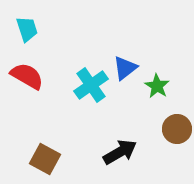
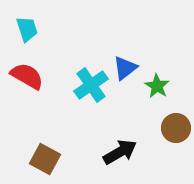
brown circle: moved 1 px left, 1 px up
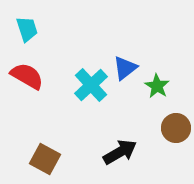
cyan cross: rotated 8 degrees counterclockwise
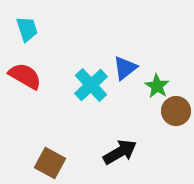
red semicircle: moved 2 px left
brown circle: moved 17 px up
brown square: moved 5 px right, 4 px down
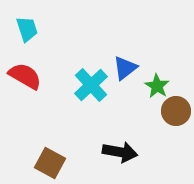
black arrow: rotated 40 degrees clockwise
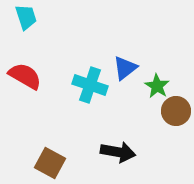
cyan trapezoid: moved 1 px left, 12 px up
cyan cross: moved 1 px left; rotated 28 degrees counterclockwise
black arrow: moved 2 px left
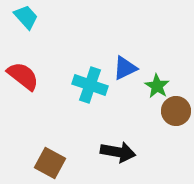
cyan trapezoid: rotated 24 degrees counterclockwise
blue triangle: rotated 12 degrees clockwise
red semicircle: moved 2 px left; rotated 8 degrees clockwise
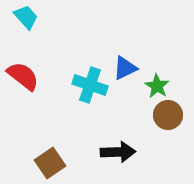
brown circle: moved 8 px left, 4 px down
black arrow: rotated 12 degrees counterclockwise
brown square: rotated 28 degrees clockwise
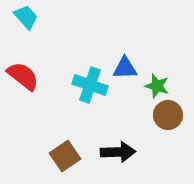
blue triangle: rotated 24 degrees clockwise
green star: rotated 15 degrees counterclockwise
brown square: moved 15 px right, 7 px up
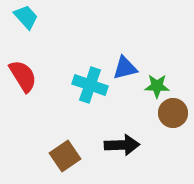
blue triangle: rotated 12 degrees counterclockwise
red semicircle: rotated 20 degrees clockwise
green star: rotated 15 degrees counterclockwise
brown circle: moved 5 px right, 2 px up
black arrow: moved 4 px right, 7 px up
